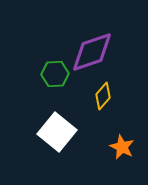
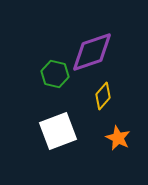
green hexagon: rotated 16 degrees clockwise
white square: moved 1 px right, 1 px up; rotated 30 degrees clockwise
orange star: moved 4 px left, 9 px up
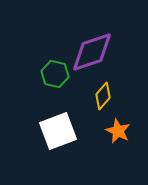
orange star: moved 7 px up
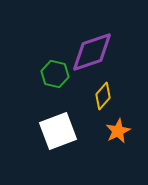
orange star: rotated 20 degrees clockwise
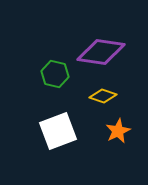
purple diamond: moved 9 px right; rotated 27 degrees clockwise
yellow diamond: rotated 68 degrees clockwise
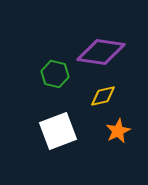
yellow diamond: rotated 32 degrees counterclockwise
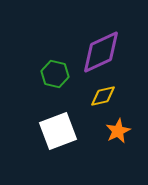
purple diamond: rotated 33 degrees counterclockwise
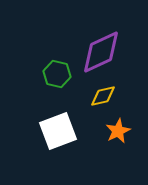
green hexagon: moved 2 px right
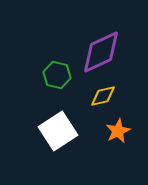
green hexagon: moved 1 px down
white square: rotated 12 degrees counterclockwise
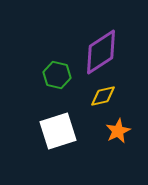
purple diamond: rotated 9 degrees counterclockwise
white square: rotated 15 degrees clockwise
